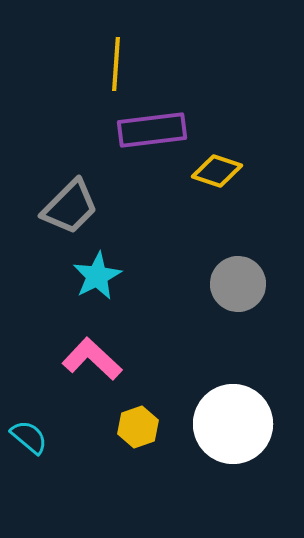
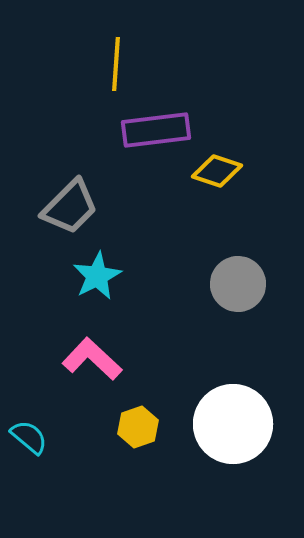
purple rectangle: moved 4 px right
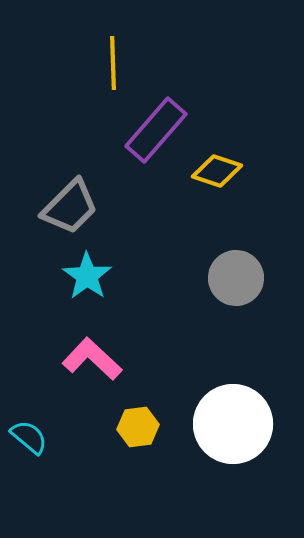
yellow line: moved 3 px left, 1 px up; rotated 6 degrees counterclockwise
purple rectangle: rotated 42 degrees counterclockwise
cyan star: moved 10 px left; rotated 9 degrees counterclockwise
gray circle: moved 2 px left, 6 px up
yellow hexagon: rotated 12 degrees clockwise
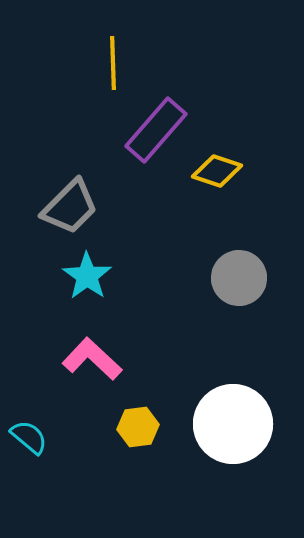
gray circle: moved 3 px right
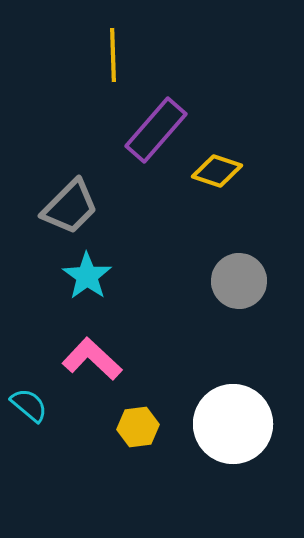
yellow line: moved 8 px up
gray circle: moved 3 px down
cyan semicircle: moved 32 px up
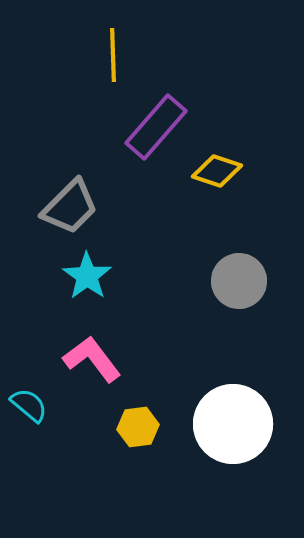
purple rectangle: moved 3 px up
pink L-shape: rotated 10 degrees clockwise
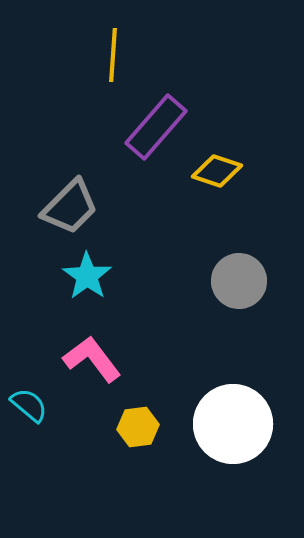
yellow line: rotated 6 degrees clockwise
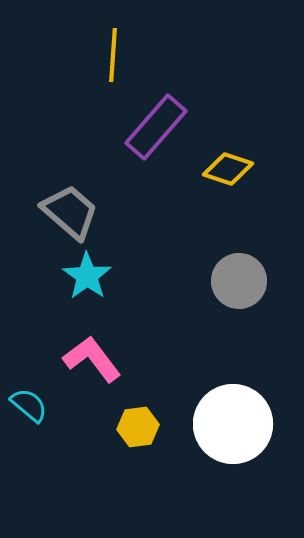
yellow diamond: moved 11 px right, 2 px up
gray trapezoid: moved 5 px down; rotated 94 degrees counterclockwise
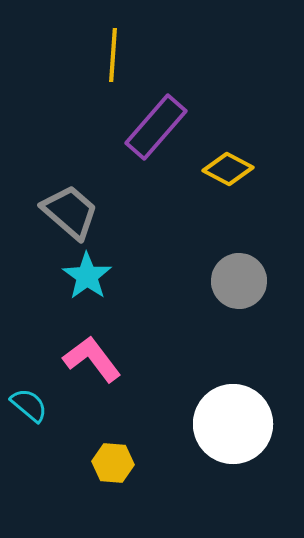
yellow diamond: rotated 9 degrees clockwise
yellow hexagon: moved 25 px left, 36 px down; rotated 12 degrees clockwise
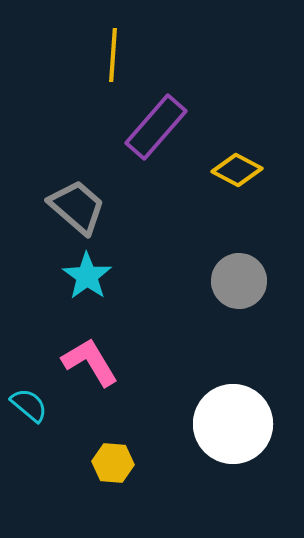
yellow diamond: moved 9 px right, 1 px down
gray trapezoid: moved 7 px right, 5 px up
pink L-shape: moved 2 px left, 3 px down; rotated 6 degrees clockwise
